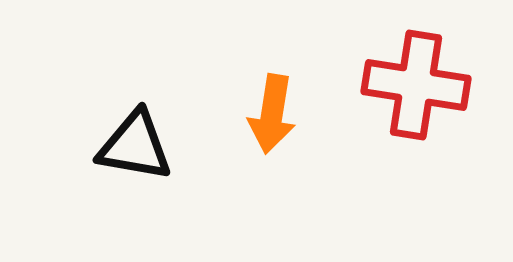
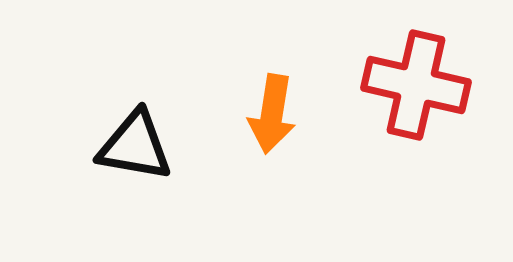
red cross: rotated 4 degrees clockwise
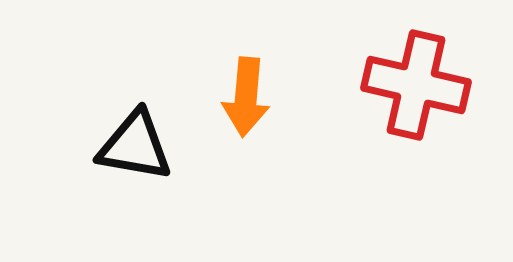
orange arrow: moved 26 px left, 17 px up; rotated 4 degrees counterclockwise
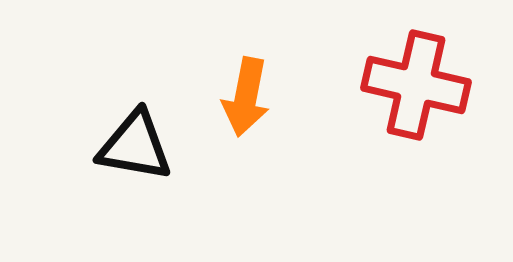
orange arrow: rotated 6 degrees clockwise
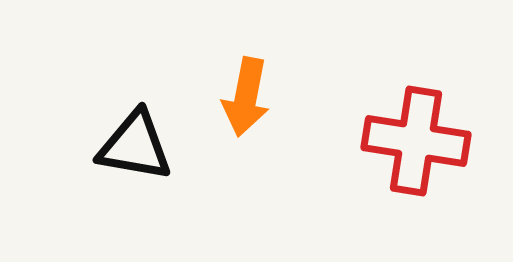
red cross: moved 56 px down; rotated 4 degrees counterclockwise
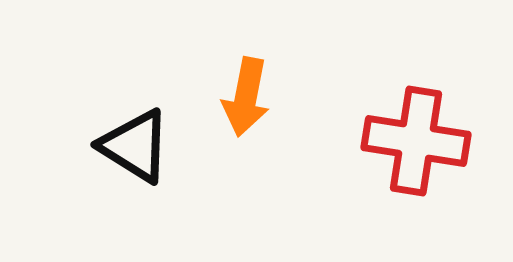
black triangle: rotated 22 degrees clockwise
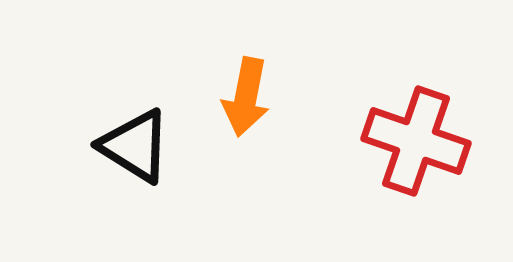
red cross: rotated 10 degrees clockwise
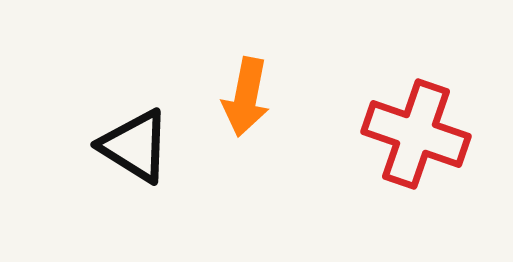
red cross: moved 7 px up
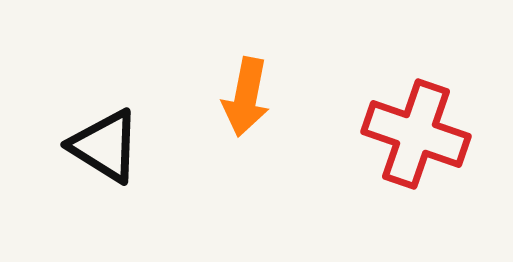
black triangle: moved 30 px left
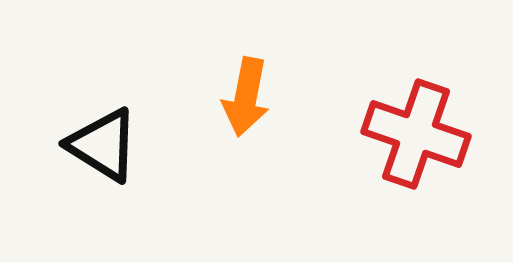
black triangle: moved 2 px left, 1 px up
